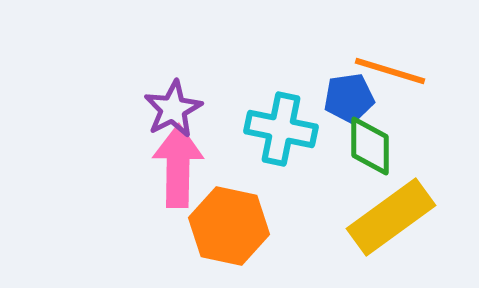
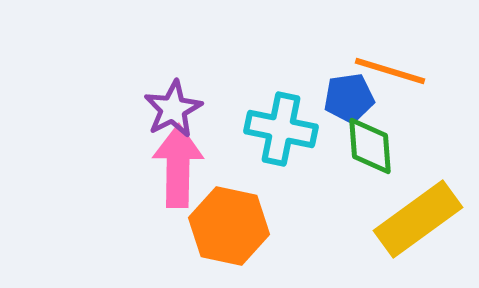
green diamond: rotated 4 degrees counterclockwise
yellow rectangle: moved 27 px right, 2 px down
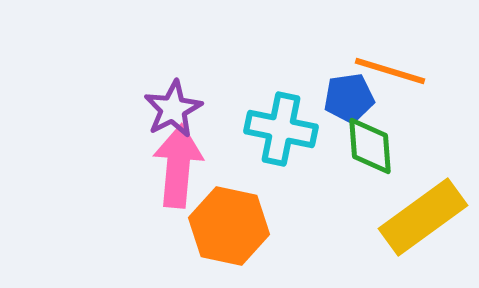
pink arrow: rotated 4 degrees clockwise
yellow rectangle: moved 5 px right, 2 px up
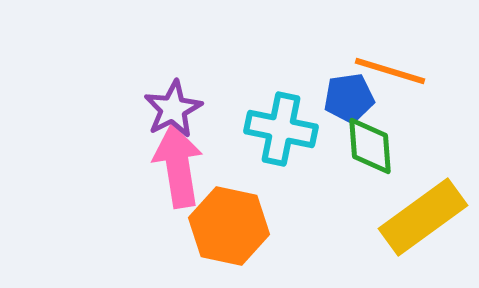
pink arrow: rotated 14 degrees counterclockwise
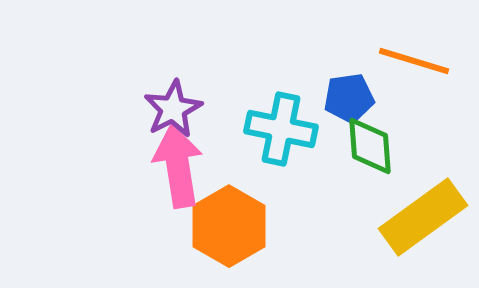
orange line: moved 24 px right, 10 px up
orange hexagon: rotated 18 degrees clockwise
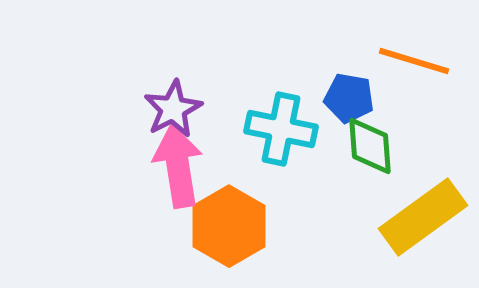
blue pentagon: rotated 18 degrees clockwise
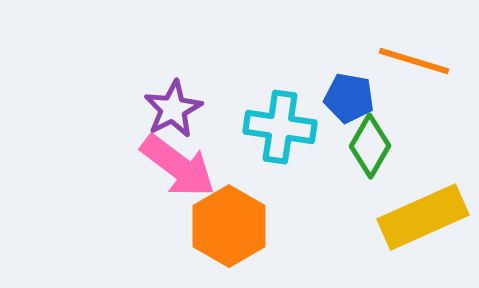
cyan cross: moved 1 px left, 2 px up; rotated 4 degrees counterclockwise
green diamond: rotated 34 degrees clockwise
pink arrow: rotated 136 degrees clockwise
yellow rectangle: rotated 12 degrees clockwise
